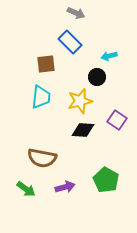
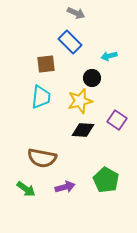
black circle: moved 5 px left, 1 px down
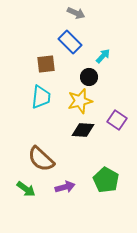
cyan arrow: moved 6 px left; rotated 147 degrees clockwise
black circle: moved 3 px left, 1 px up
brown semicircle: moved 1 px left, 1 px down; rotated 32 degrees clockwise
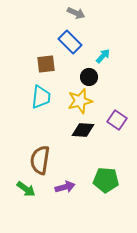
brown semicircle: moved 1 px left, 1 px down; rotated 56 degrees clockwise
green pentagon: rotated 25 degrees counterclockwise
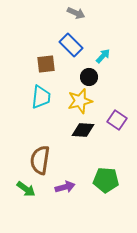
blue rectangle: moved 1 px right, 3 px down
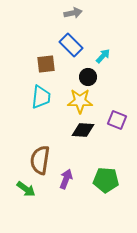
gray arrow: moved 3 px left; rotated 36 degrees counterclockwise
black circle: moved 1 px left
yellow star: rotated 15 degrees clockwise
purple square: rotated 12 degrees counterclockwise
purple arrow: moved 1 px right, 8 px up; rotated 54 degrees counterclockwise
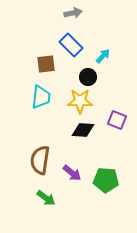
purple arrow: moved 6 px right, 6 px up; rotated 108 degrees clockwise
green arrow: moved 20 px right, 9 px down
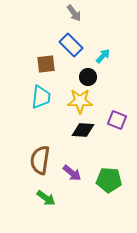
gray arrow: moved 1 px right; rotated 66 degrees clockwise
green pentagon: moved 3 px right
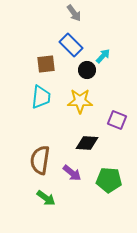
black circle: moved 1 px left, 7 px up
black diamond: moved 4 px right, 13 px down
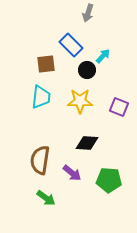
gray arrow: moved 14 px right; rotated 54 degrees clockwise
purple square: moved 2 px right, 13 px up
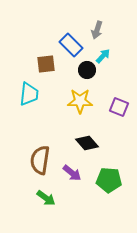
gray arrow: moved 9 px right, 17 px down
cyan trapezoid: moved 12 px left, 3 px up
black diamond: rotated 45 degrees clockwise
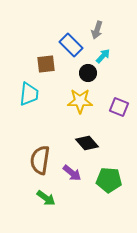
black circle: moved 1 px right, 3 px down
